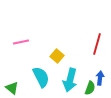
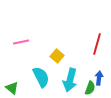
blue arrow: moved 1 px left
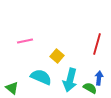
pink line: moved 4 px right, 1 px up
cyan semicircle: rotated 40 degrees counterclockwise
green semicircle: rotated 80 degrees counterclockwise
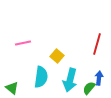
pink line: moved 2 px left, 2 px down
cyan semicircle: rotated 75 degrees clockwise
green semicircle: moved 1 px left; rotated 80 degrees counterclockwise
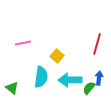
cyan arrow: rotated 75 degrees clockwise
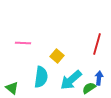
pink line: rotated 14 degrees clockwise
cyan arrow: moved 1 px right; rotated 40 degrees counterclockwise
green semicircle: rotated 16 degrees clockwise
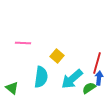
red line: moved 19 px down
cyan arrow: moved 1 px right, 1 px up
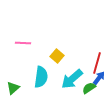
blue arrow: rotated 32 degrees clockwise
green triangle: moved 1 px right; rotated 40 degrees clockwise
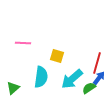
yellow square: rotated 24 degrees counterclockwise
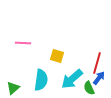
cyan semicircle: moved 3 px down
green semicircle: rotated 80 degrees counterclockwise
